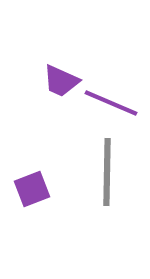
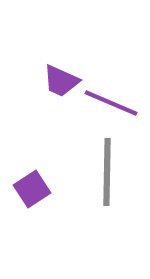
purple square: rotated 12 degrees counterclockwise
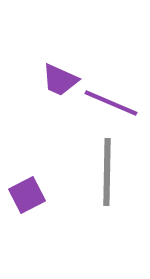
purple trapezoid: moved 1 px left, 1 px up
purple square: moved 5 px left, 6 px down; rotated 6 degrees clockwise
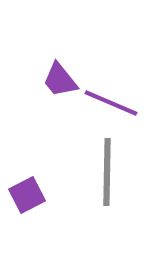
purple trapezoid: rotated 27 degrees clockwise
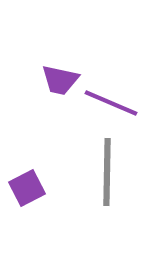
purple trapezoid: rotated 39 degrees counterclockwise
purple square: moved 7 px up
